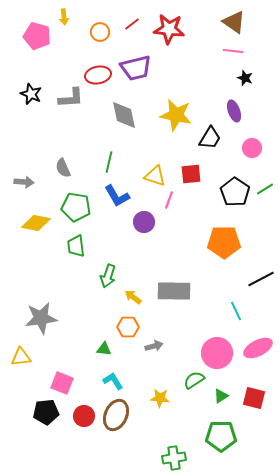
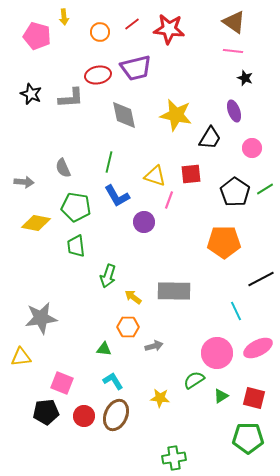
green pentagon at (221, 436): moved 27 px right, 2 px down
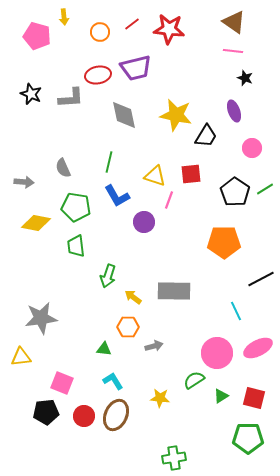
black trapezoid at (210, 138): moved 4 px left, 2 px up
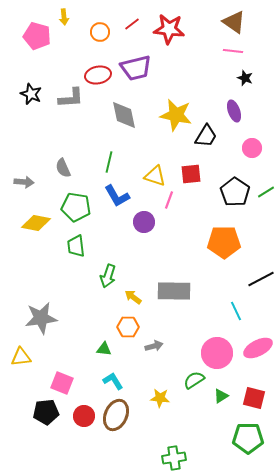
green line at (265, 189): moved 1 px right, 3 px down
